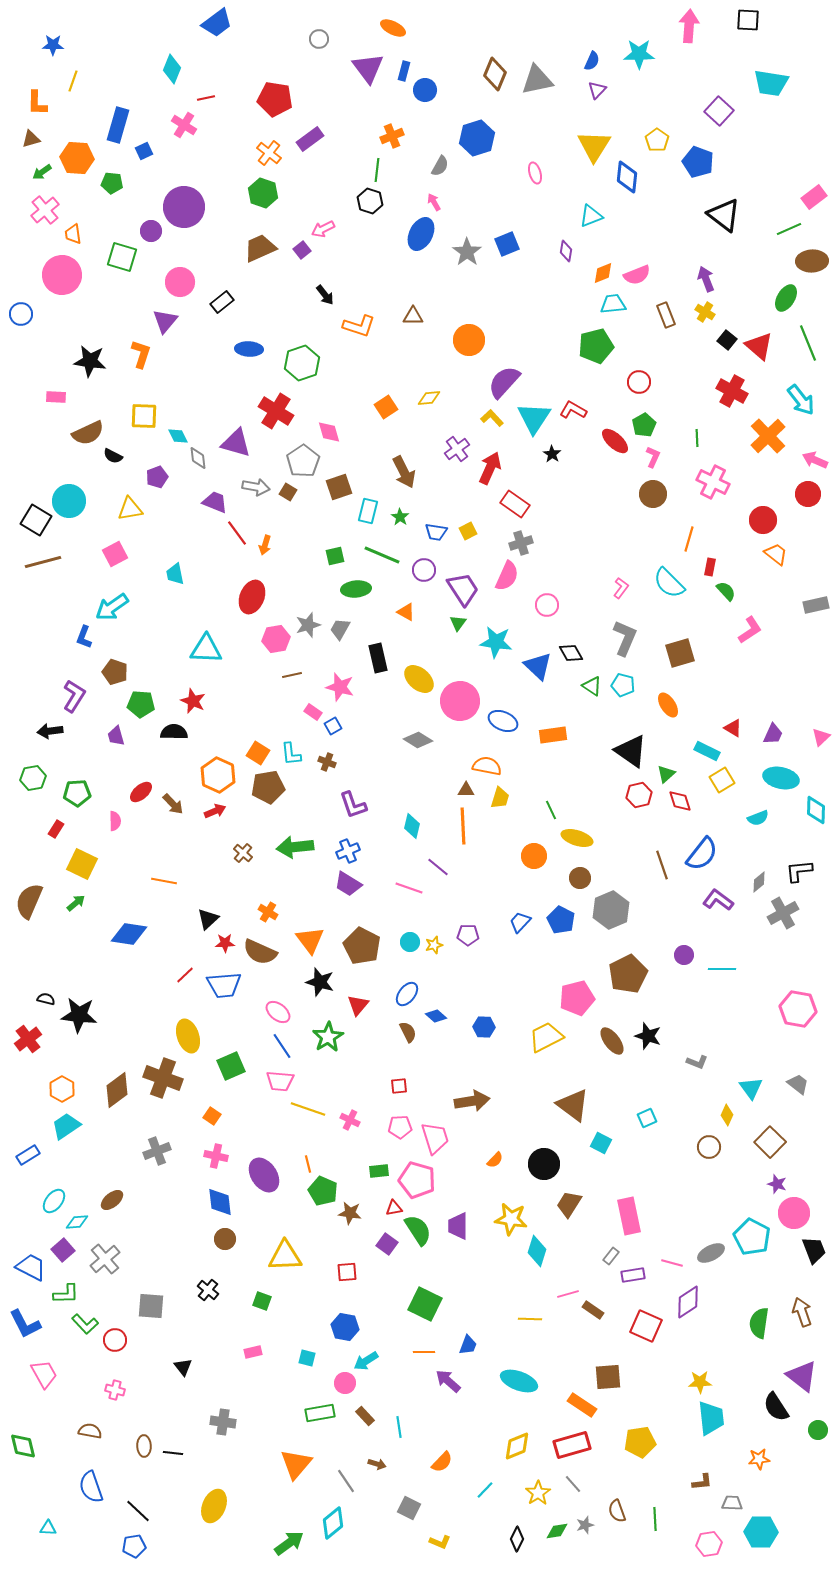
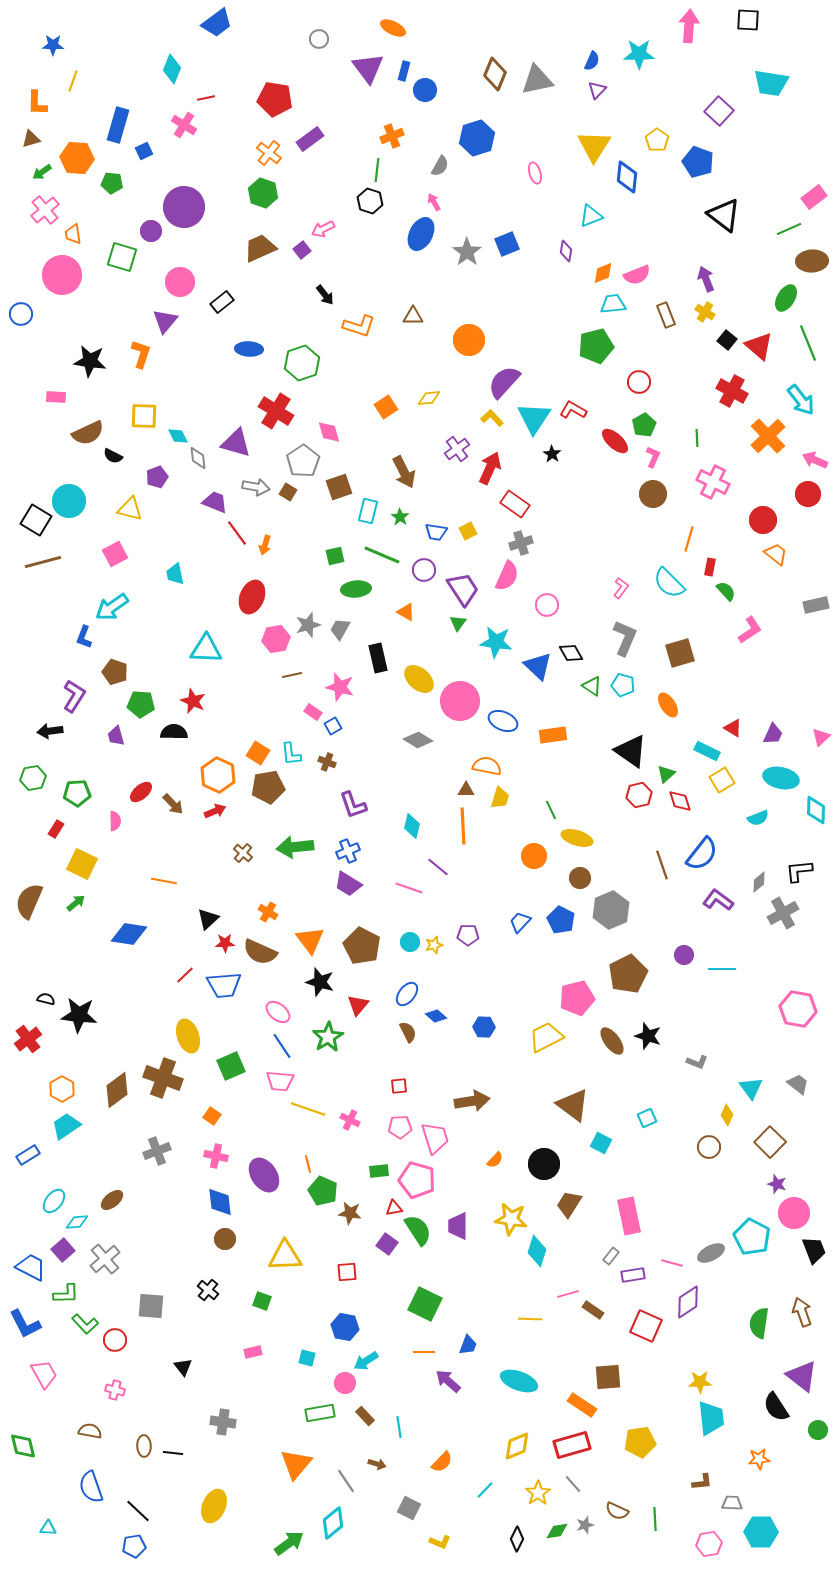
yellow triangle at (130, 509): rotated 24 degrees clockwise
brown semicircle at (617, 1511): rotated 45 degrees counterclockwise
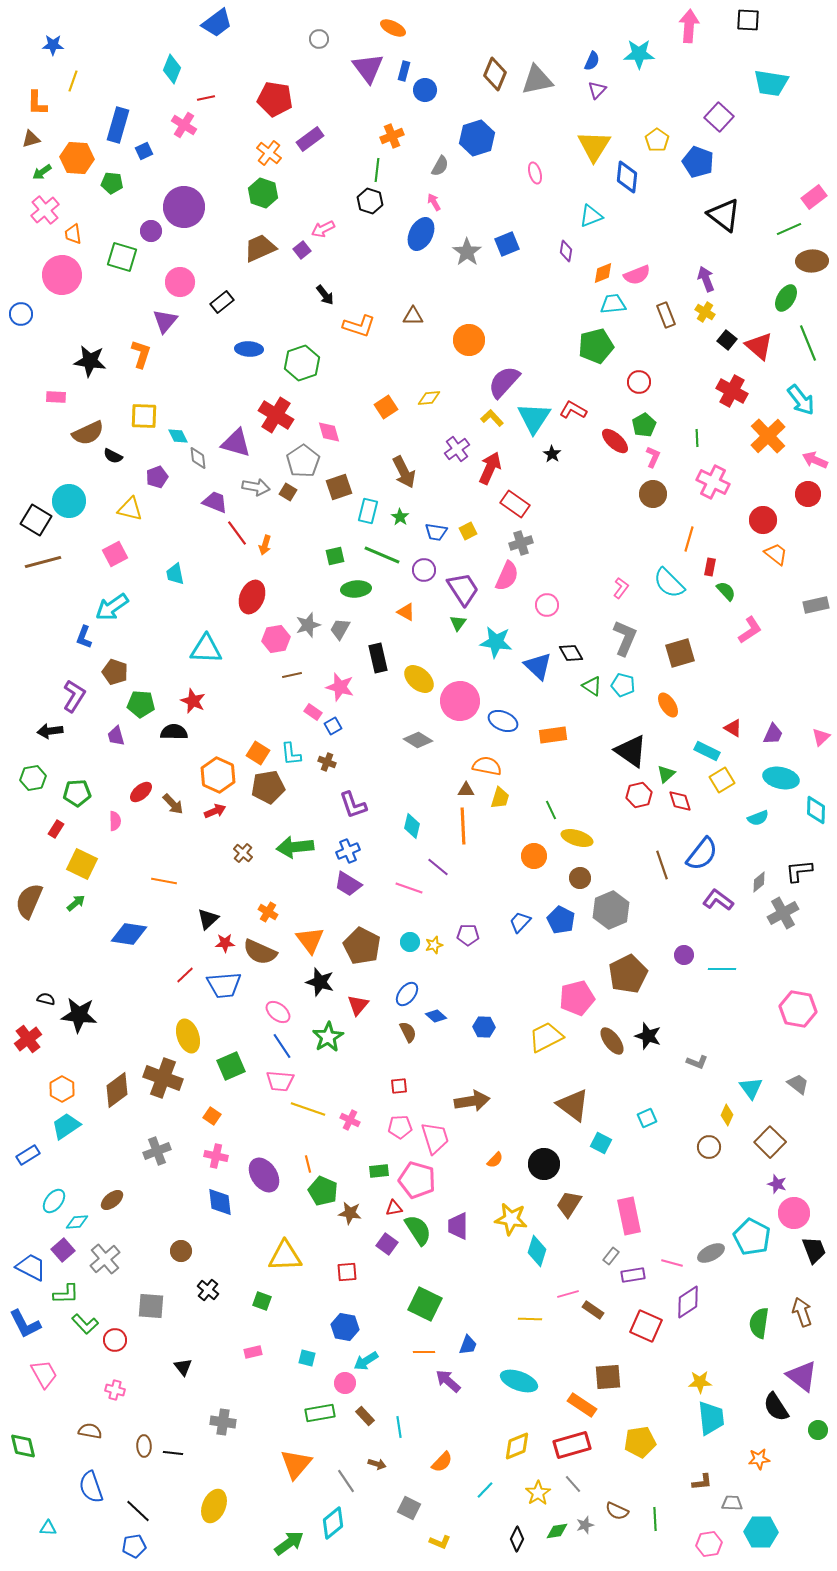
purple square at (719, 111): moved 6 px down
red cross at (276, 411): moved 4 px down
brown circle at (225, 1239): moved 44 px left, 12 px down
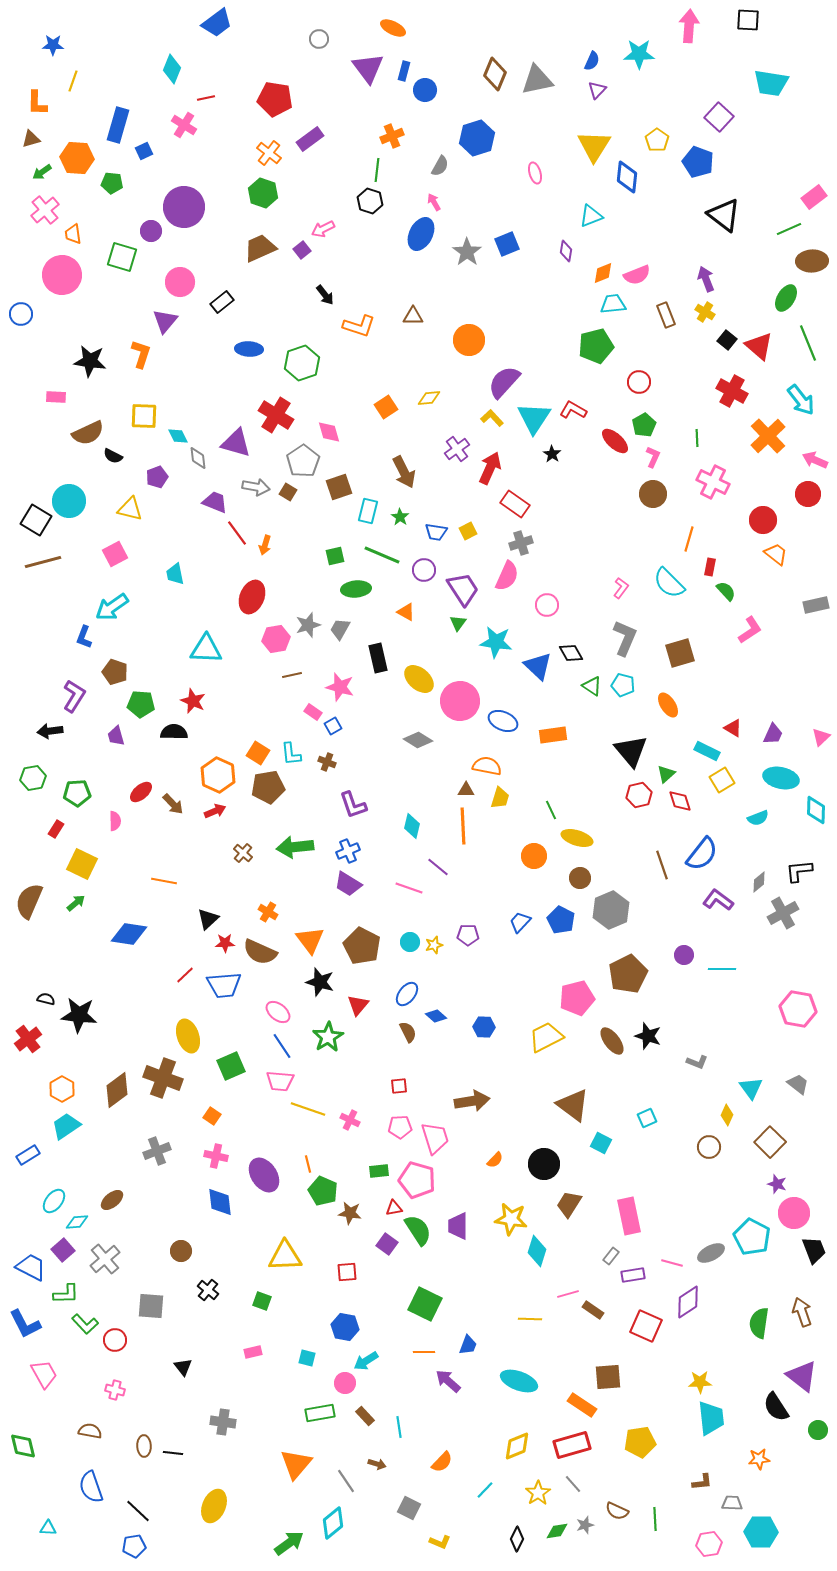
black triangle at (631, 751): rotated 15 degrees clockwise
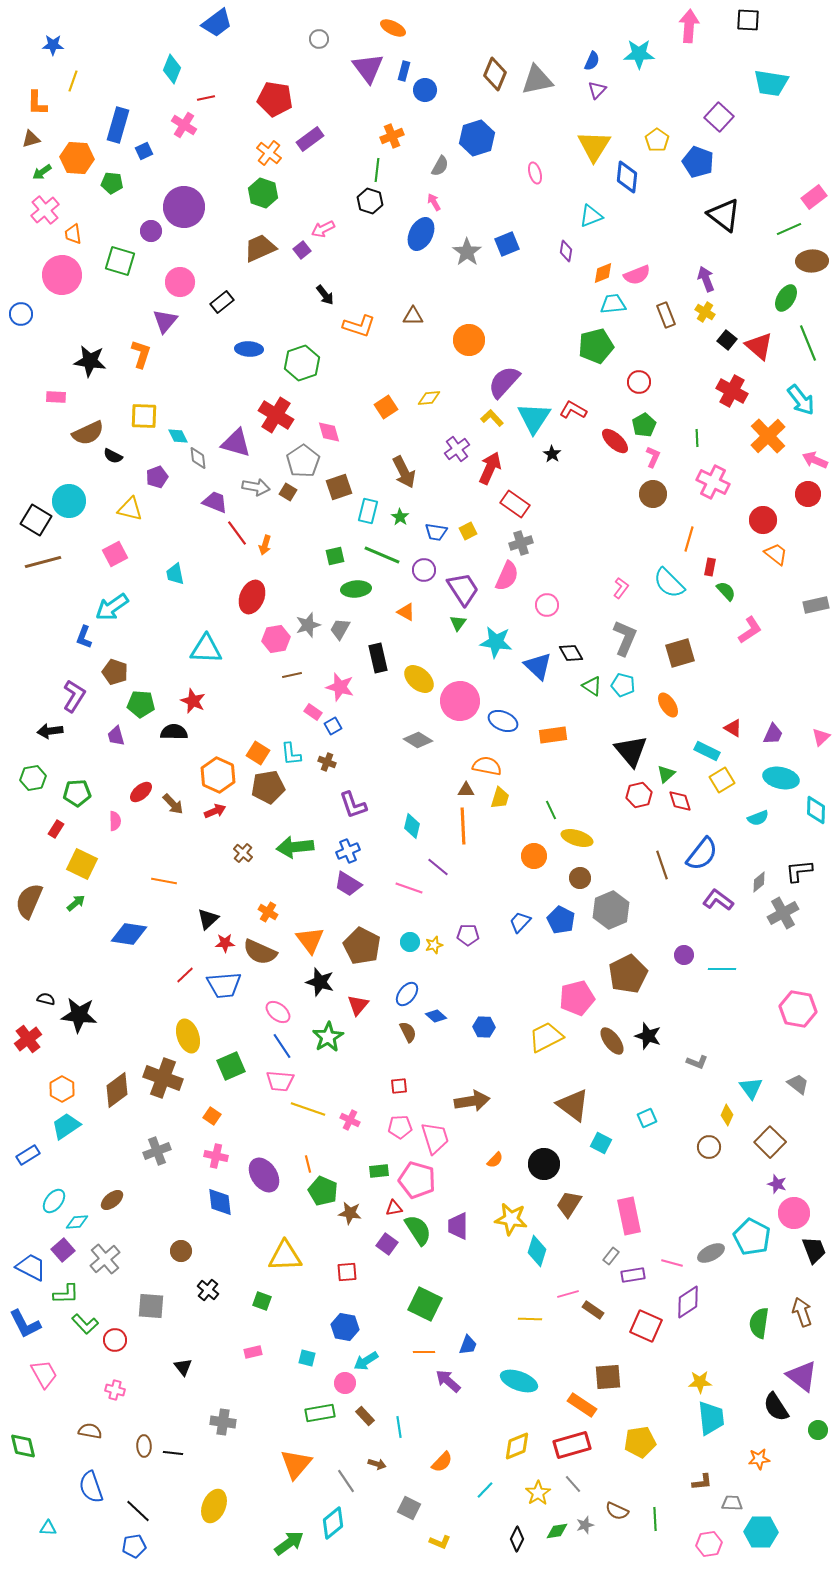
green square at (122, 257): moved 2 px left, 4 px down
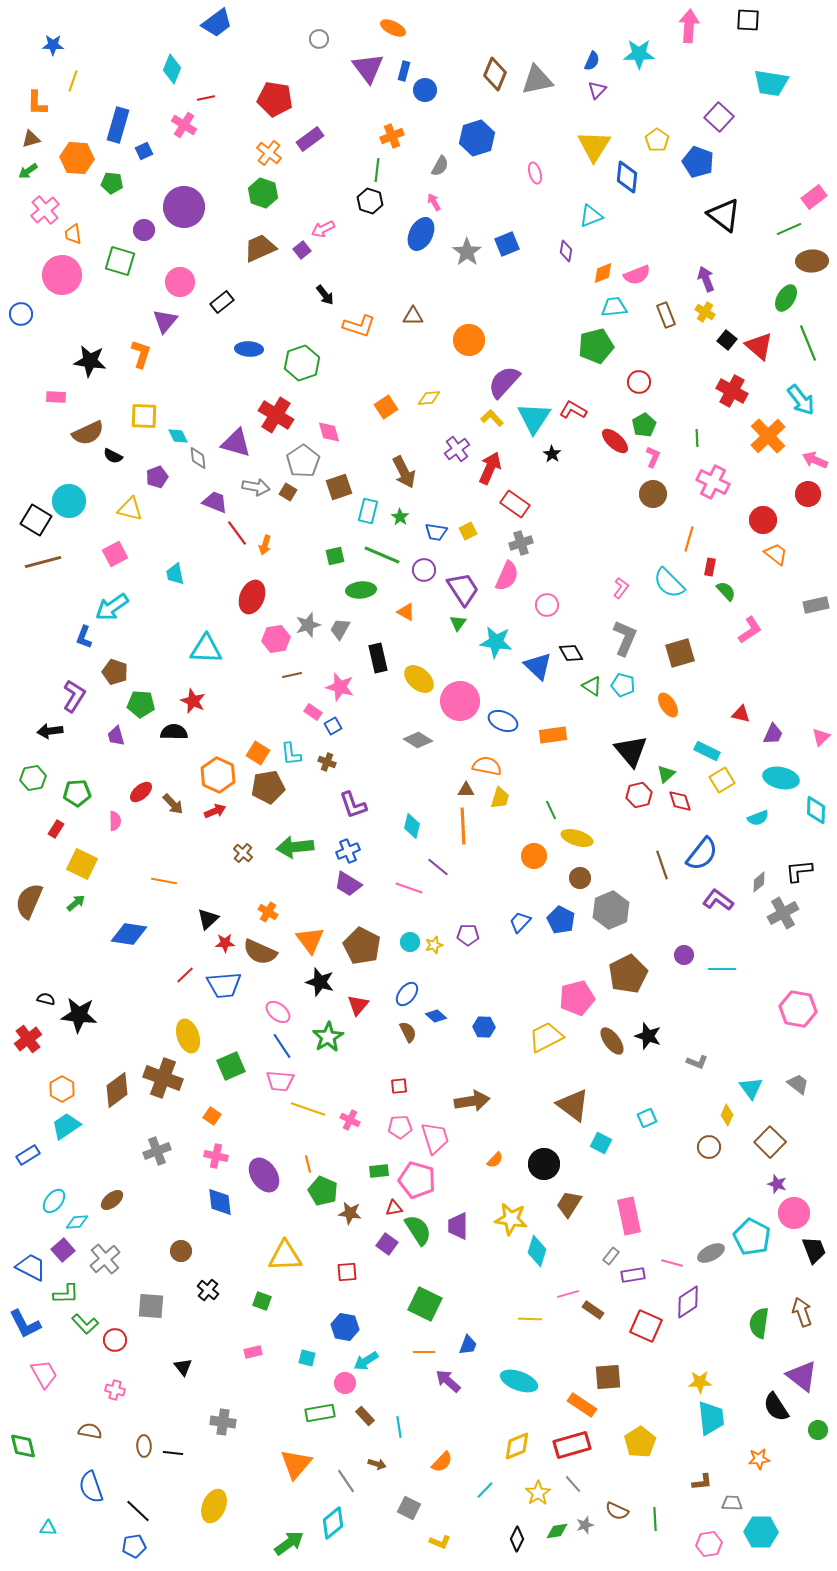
green arrow at (42, 172): moved 14 px left, 1 px up
purple circle at (151, 231): moved 7 px left, 1 px up
cyan trapezoid at (613, 304): moved 1 px right, 3 px down
green ellipse at (356, 589): moved 5 px right, 1 px down
red triangle at (733, 728): moved 8 px right, 14 px up; rotated 18 degrees counterclockwise
yellow pentagon at (640, 1442): rotated 24 degrees counterclockwise
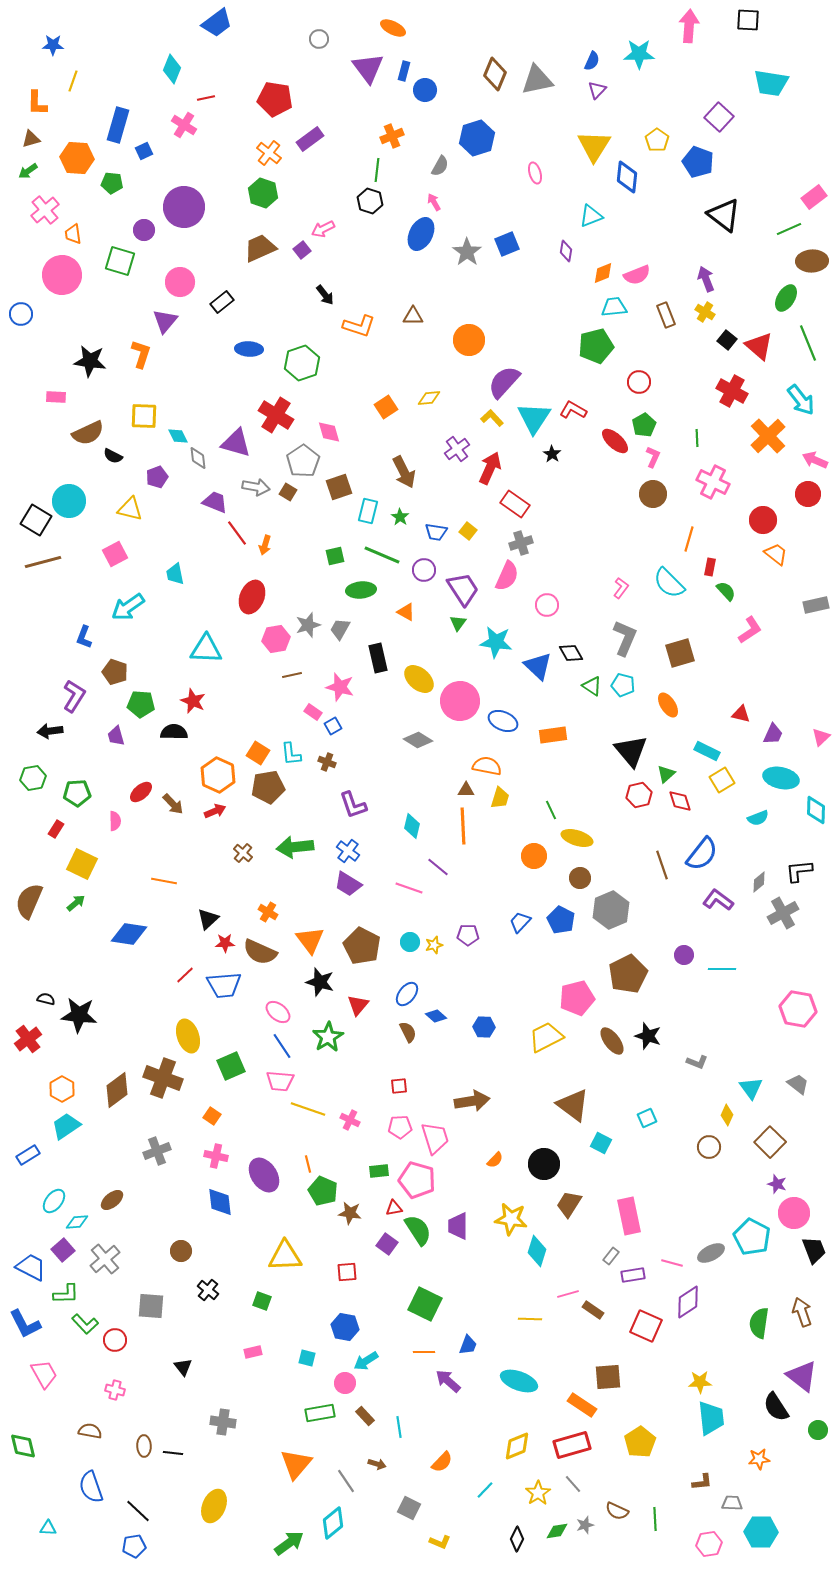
yellow square at (468, 531): rotated 24 degrees counterclockwise
cyan arrow at (112, 607): moved 16 px right
blue cross at (348, 851): rotated 30 degrees counterclockwise
